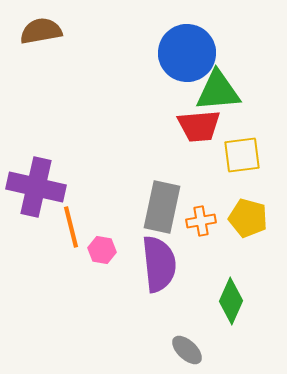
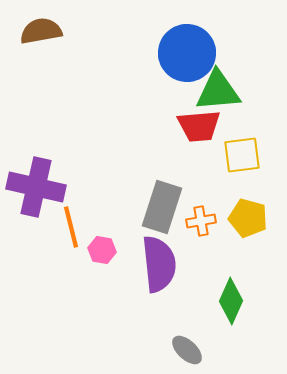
gray rectangle: rotated 6 degrees clockwise
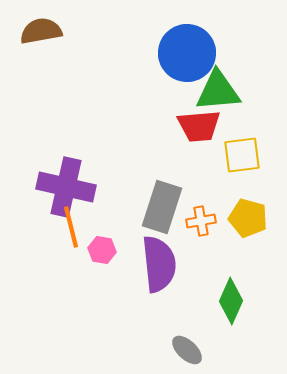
purple cross: moved 30 px right
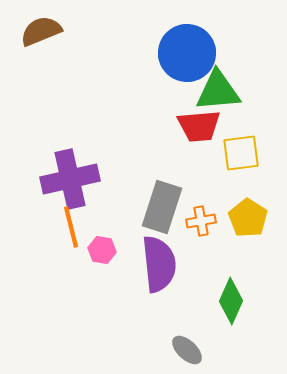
brown semicircle: rotated 12 degrees counterclockwise
yellow square: moved 1 px left, 2 px up
purple cross: moved 4 px right, 8 px up; rotated 26 degrees counterclockwise
yellow pentagon: rotated 18 degrees clockwise
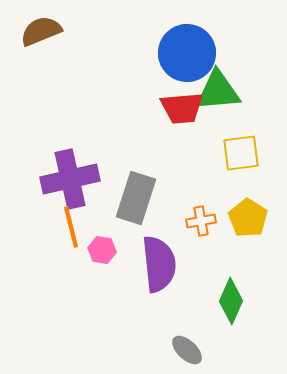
red trapezoid: moved 17 px left, 18 px up
gray rectangle: moved 26 px left, 9 px up
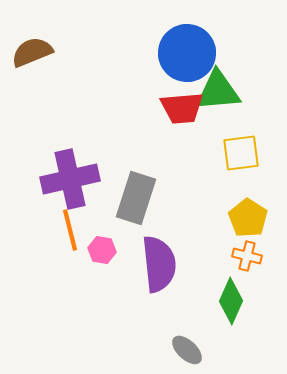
brown semicircle: moved 9 px left, 21 px down
orange cross: moved 46 px right, 35 px down; rotated 24 degrees clockwise
orange line: moved 1 px left, 3 px down
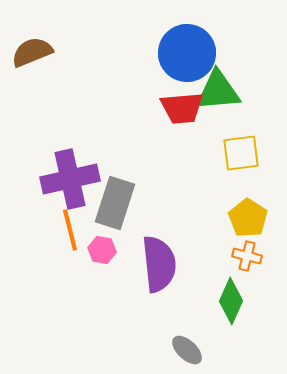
gray rectangle: moved 21 px left, 5 px down
